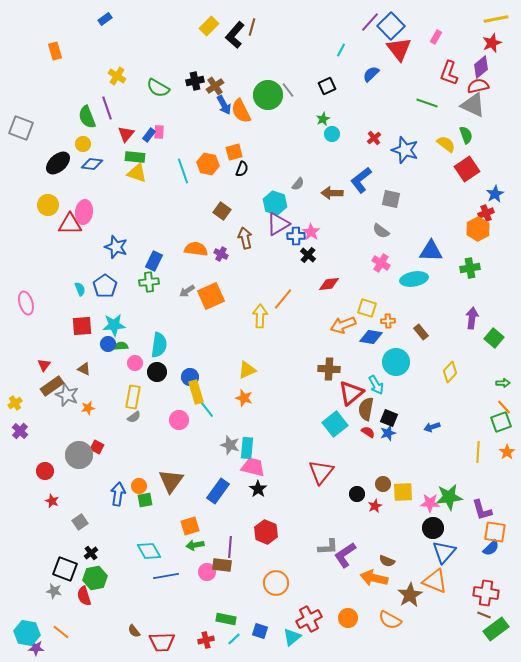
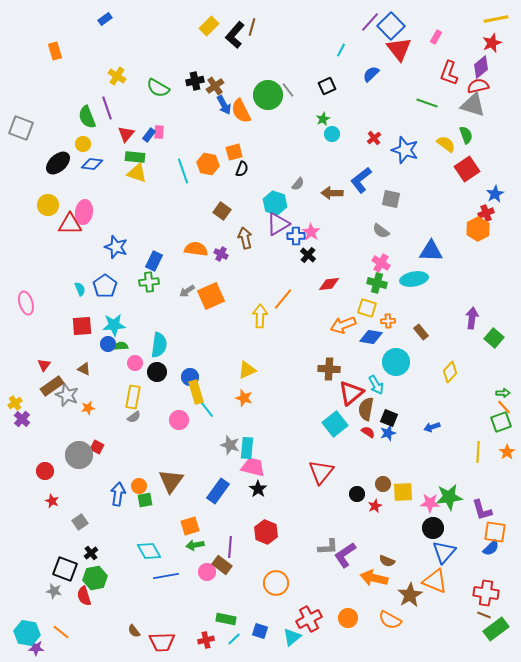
gray triangle at (473, 105): rotated 8 degrees counterclockwise
green cross at (470, 268): moved 93 px left, 15 px down; rotated 24 degrees clockwise
green arrow at (503, 383): moved 10 px down
purple cross at (20, 431): moved 2 px right, 12 px up
brown rectangle at (222, 565): rotated 30 degrees clockwise
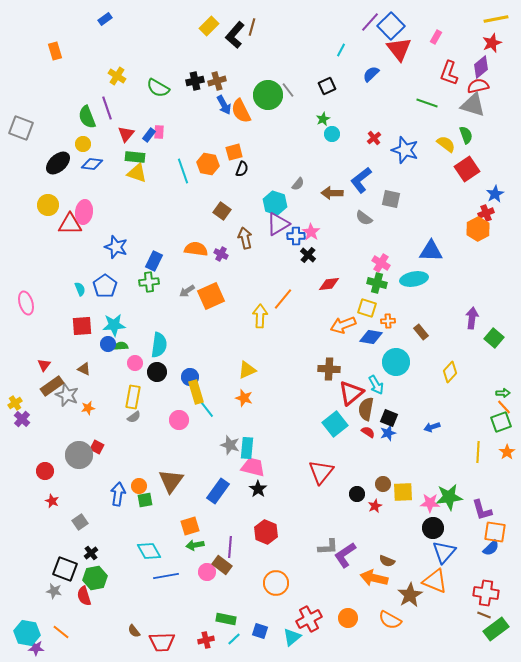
brown cross at (215, 86): moved 2 px right, 5 px up; rotated 18 degrees clockwise
gray semicircle at (381, 231): moved 17 px left, 13 px up
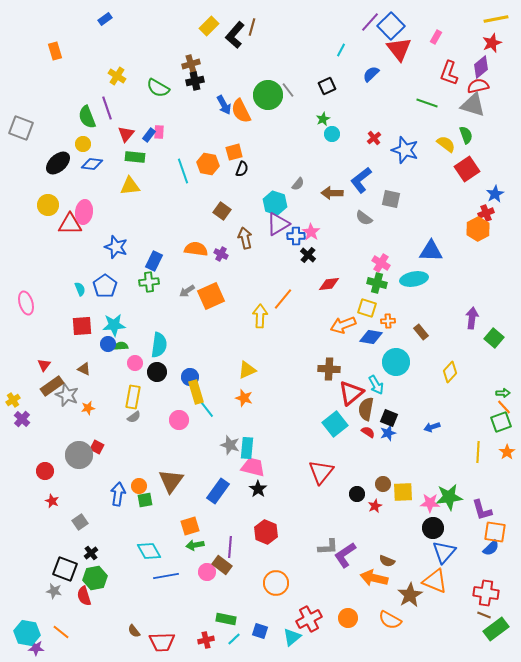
brown cross at (217, 81): moved 26 px left, 17 px up
yellow triangle at (137, 173): moved 7 px left, 13 px down; rotated 25 degrees counterclockwise
yellow cross at (15, 403): moved 2 px left, 3 px up
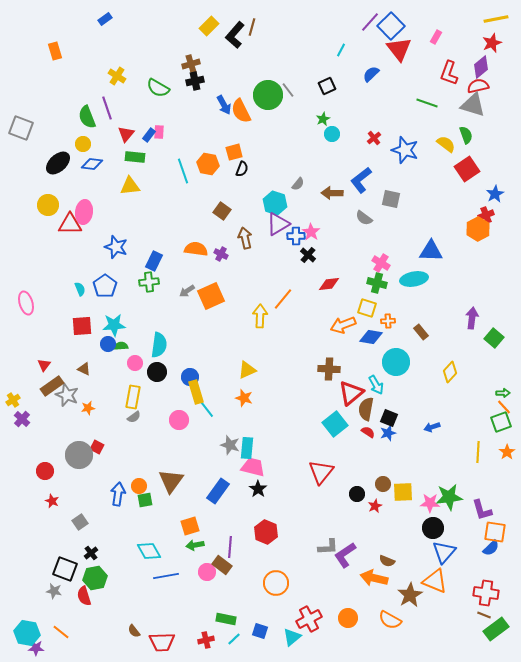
red cross at (486, 213): moved 2 px down
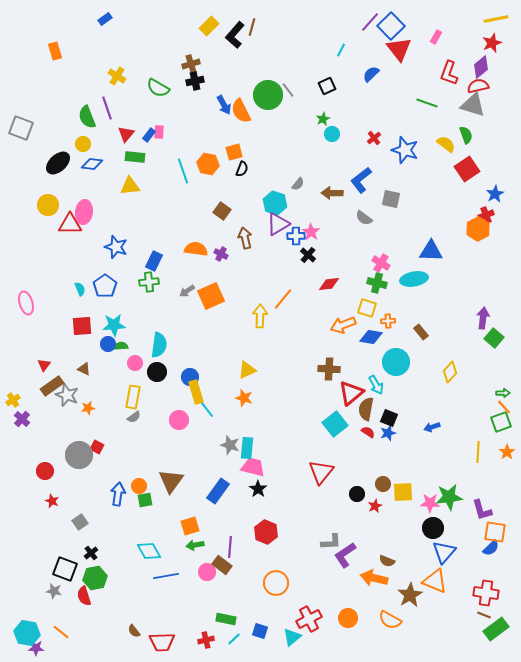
purple arrow at (472, 318): moved 11 px right
gray L-shape at (328, 547): moved 3 px right, 5 px up
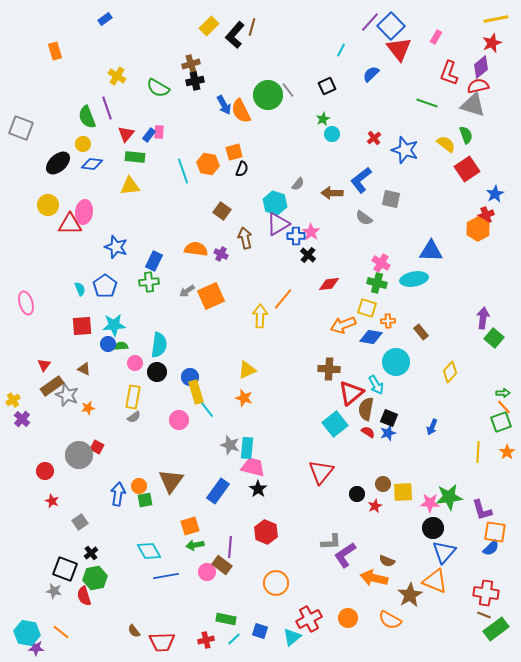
blue arrow at (432, 427): rotated 49 degrees counterclockwise
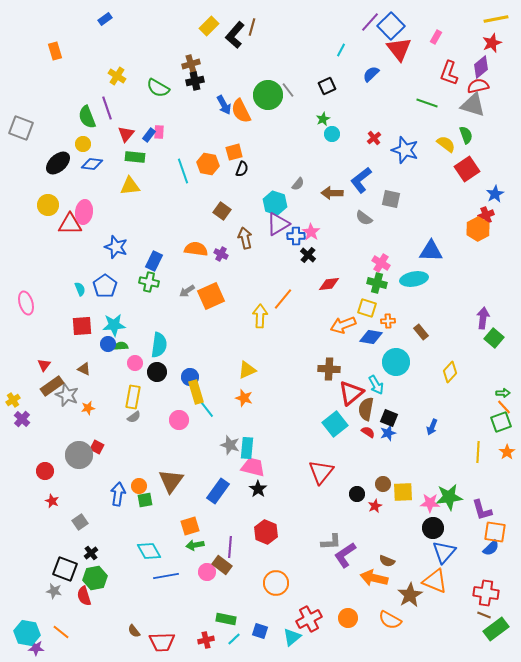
green cross at (149, 282): rotated 18 degrees clockwise
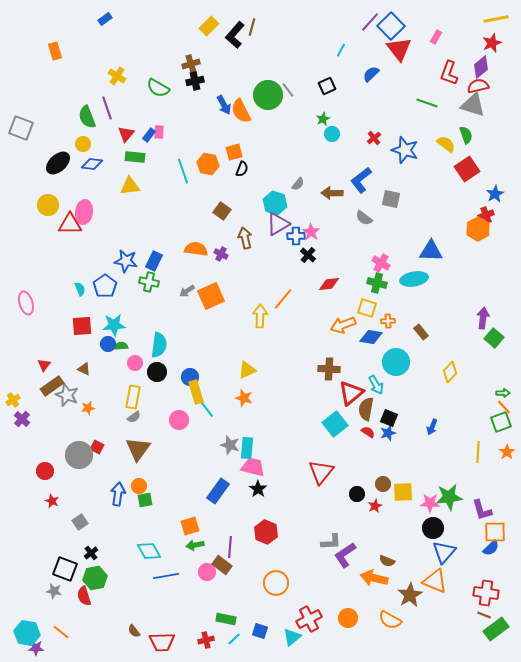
blue star at (116, 247): moved 10 px right, 14 px down; rotated 10 degrees counterclockwise
brown triangle at (171, 481): moved 33 px left, 32 px up
orange square at (495, 532): rotated 10 degrees counterclockwise
